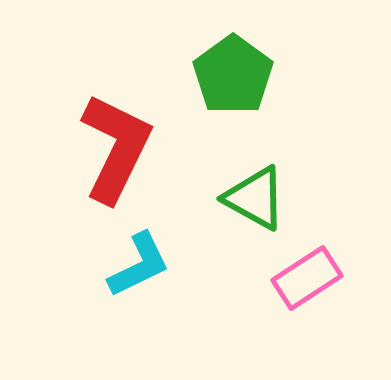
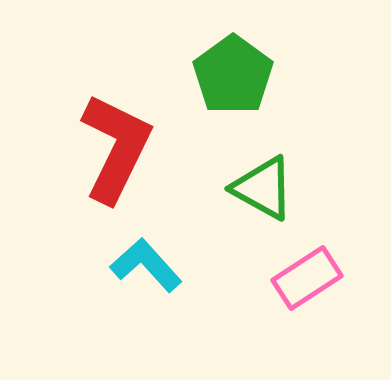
green triangle: moved 8 px right, 10 px up
cyan L-shape: moved 7 px right; rotated 106 degrees counterclockwise
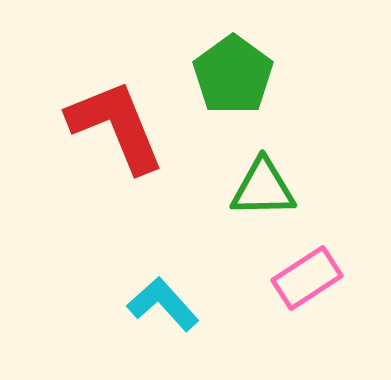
red L-shape: moved 22 px up; rotated 48 degrees counterclockwise
green triangle: rotated 30 degrees counterclockwise
cyan L-shape: moved 17 px right, 39 px down
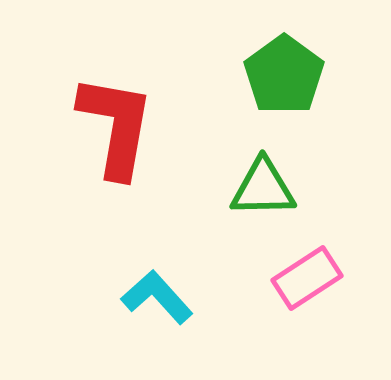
green pentagon: moved 51 px right
red L-shape: rotated 32 degrees clockwise
cyan L-shape: moved 6 px left, 7 px up
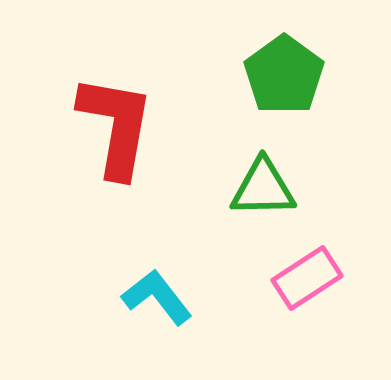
cyan L-shape: rotated 4 degrees clockwise
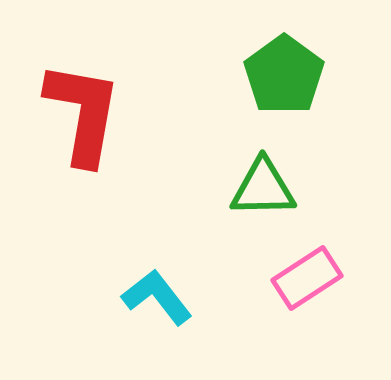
red L-shape: moved 33 px left, 13 px up
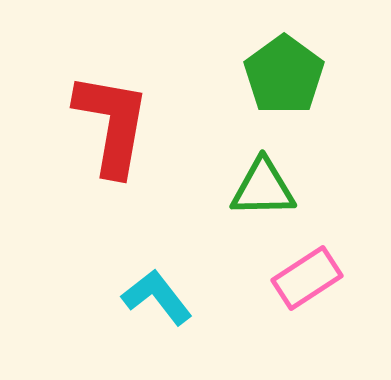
red L-shape: moved 29 px right, 11 px down
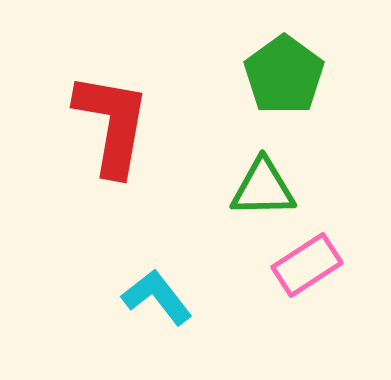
pink rectangle: moved 13 px up
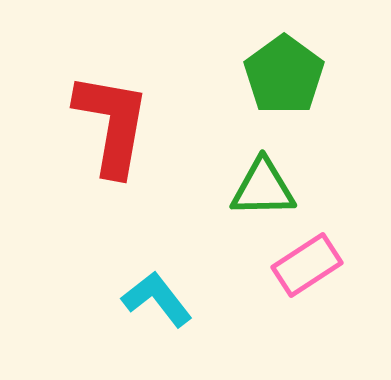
cyan L-shape: moved 2 px down
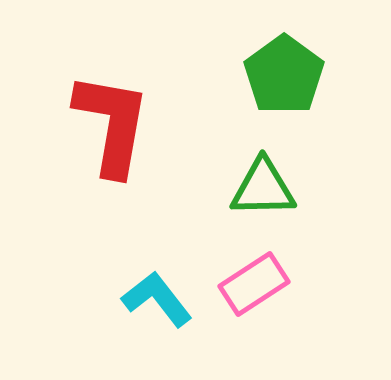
pink rectangle: moved 53 px left, 19 px down
